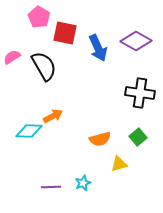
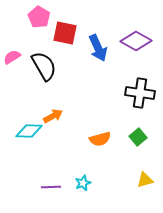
yellow triangle: moved 26 px right, 16 px down
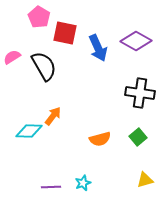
orange arrow: rotated 24 degrees counterclockwise
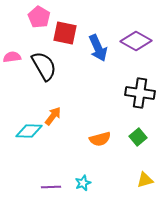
pink semicircle: rotated 24 degrees clockwise
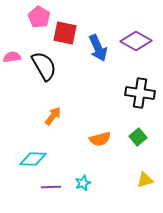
cyan diamond: moved 4 px right, 28 px down
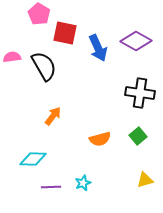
pink pentagon: moved 3 px up
green square: moved 1 px up
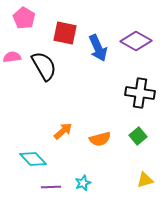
pink pentagon: moved 15 px left, 4 px down
orange arrow: moved 10 px right, 15 px down; rotated 12 degrees clockwise
cyan diamond: rotated 44 degrees clockwise
